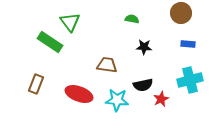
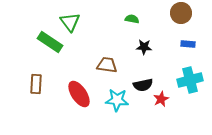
brown rectangle: rotated 18 degrees counterclockwise
red ellipse: rotated 36 degrees clockwise
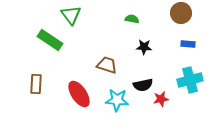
green triangle: moved 1 px right, 7 px up
green rectangle: moved 2 px up
brown trapezoid: rotated 10 degrees clockwise
red star: rotated 14 degrees clockwise
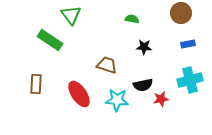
blue rectangle: rotated 16 degrees counterclockwise
